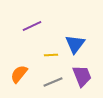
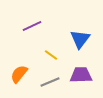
blue triangle: moved 5 px right, 5 px up
yellow line: rotated 40 degrees clockwise
purple trapezoid: moved 1 px left, 1 px up; rotated 70 degrees counterclockwise
gray line: moved 3 px left
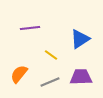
purple line: moved 2 px left, 2 px down; rotated 18 degrees clockwise
blue triangle: rotated 20 degrees clockwise
purple trapezoid: moved 2 px down
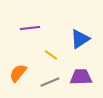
orange semicircle: moved 1 px left, 1 px up
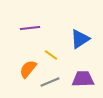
orange semicircle: moved 10 px right, 4 px up
purple trapezoid: moved 2 px right, 2 px down
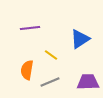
orange semicircle: moved 1 px left, 1 px down; rotated 30 degrees counterclockwise
purple trapezoid: moved 5 px right, 3 px down
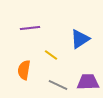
orange semicircle: moved 3 px left
gray line: moved 8 px right, 3 px down; rotated 48 degrees clockwise
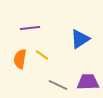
yellow line: moved 9 px left
orange semicircle: moved 4 px left, 11 px up
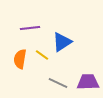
blue triangle: moved 18 px left, 3 px down
gray line: moved 2 px up
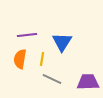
purple line: moved 3 px left, 7 px down
blue triangle: rotated 25 degrees counterclockwise
yellow line: moved 4 px down; rotated 64 degrees clockwise
gray line: moved 6 px left, 4 px up
